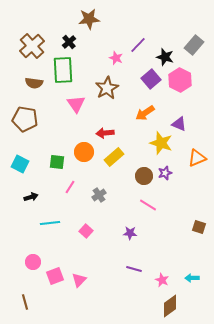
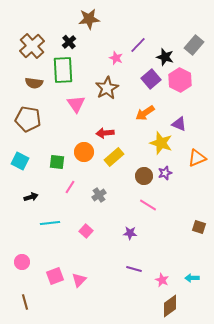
brown pentagon at (25, 119): moved 3 px right
cyan square at (20, 164): moved 3 px up
pink circle at (33, 262): moved 11 px left
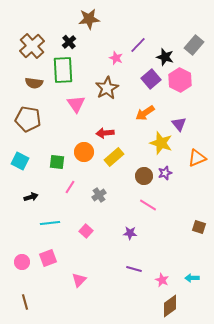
purple triangle at (179, 124): rotated 28 degrees clockwise
pink square at (55, 276): moved 7 px left, 18 px up
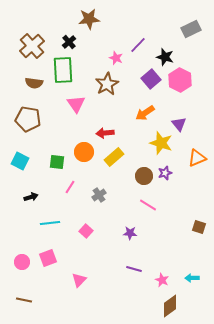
gray rectangle at (194, 45): moved 3 px left, 16 px up; rotated 24 degrees clockwise
brown star at (107, 88): moved 4 px up
brown line at (25, 302): moved 1 px left, 2 px up; rotated 63 degrees counterclockwise
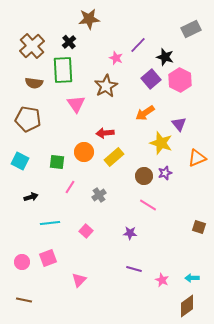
brown star at (107, 84): moved 1 px left, 2 px down
brown diamond at (170, 306): moved 17 px right
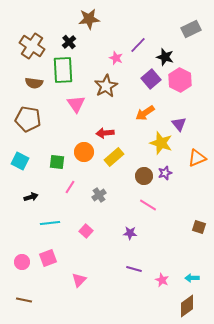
brown cross at (32, 46): rotated 15 degrees counterclockwise
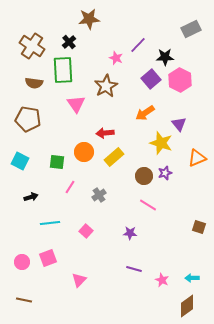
black star at (165, 57): rotated 18 degrees counterclockwise
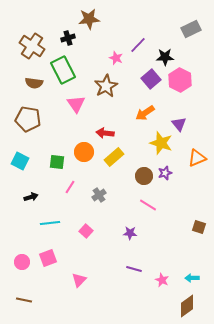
black cross at (69, 42): moved 1 px left, 4 px up; rotated 24 degrees clockwise
green rectangle at (63, 70): rotated 24 degrees counterclockwise
red arrow at (105, 133): rotated 12 degrees clockwise
